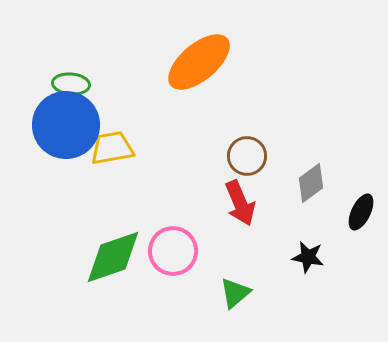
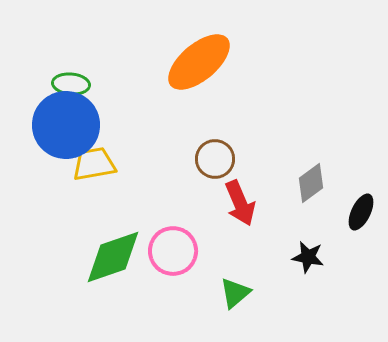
yellow trapezoid: moved 18 px left, 16 px down
brown circle: moved 32 px left, 3 px down
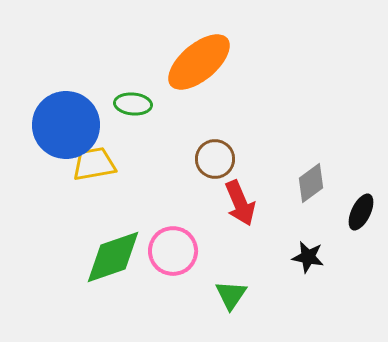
green ellipse: moved 62 px right, 20 px down
green triangle: moved 4 px left, 2 px down; rotated 16 degrees counterclockwise
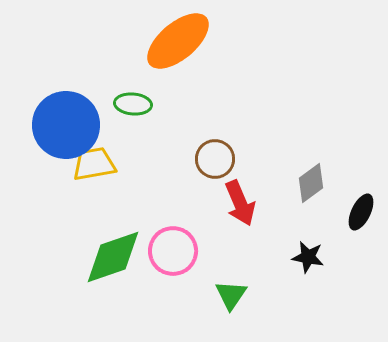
orange ellipse: moved 21 px left, 21 px up
